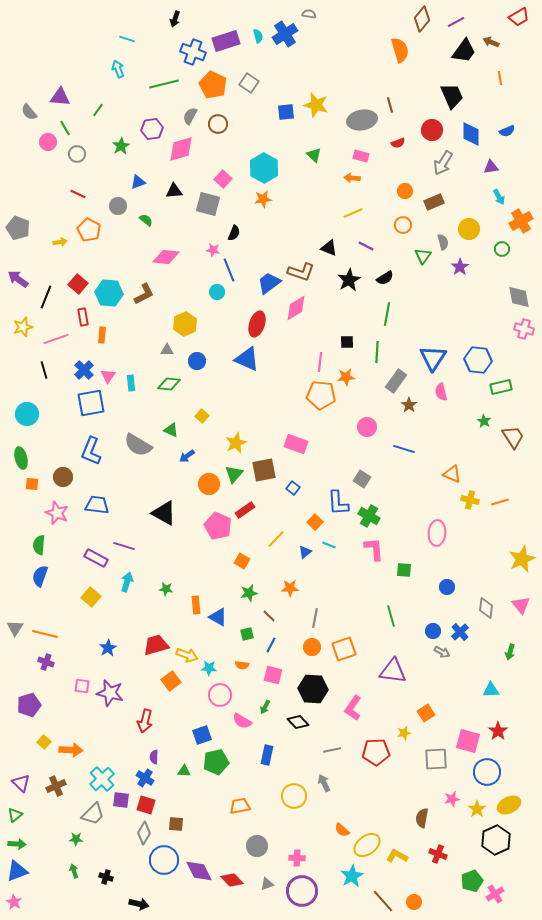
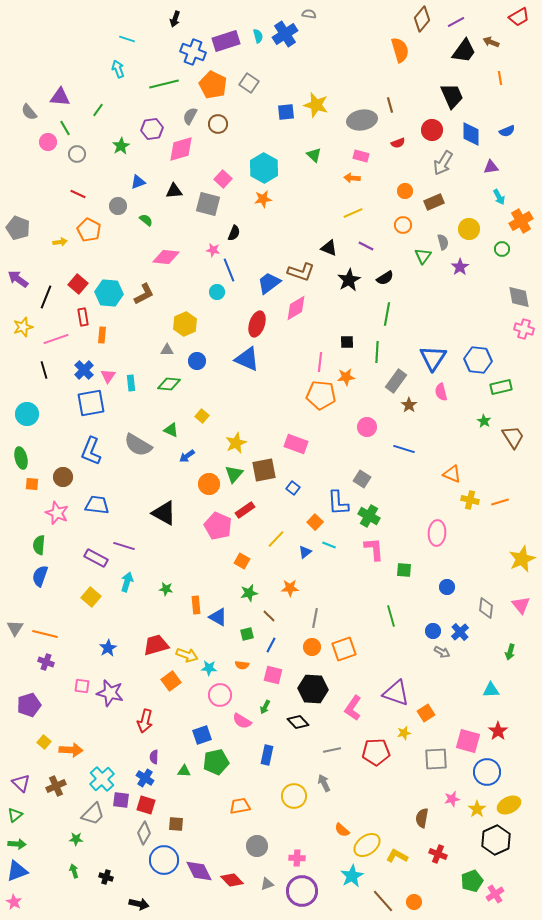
purple triangle at (393, 671): moved 3 px right, 22 px down; rotated 12 degrees clockwise
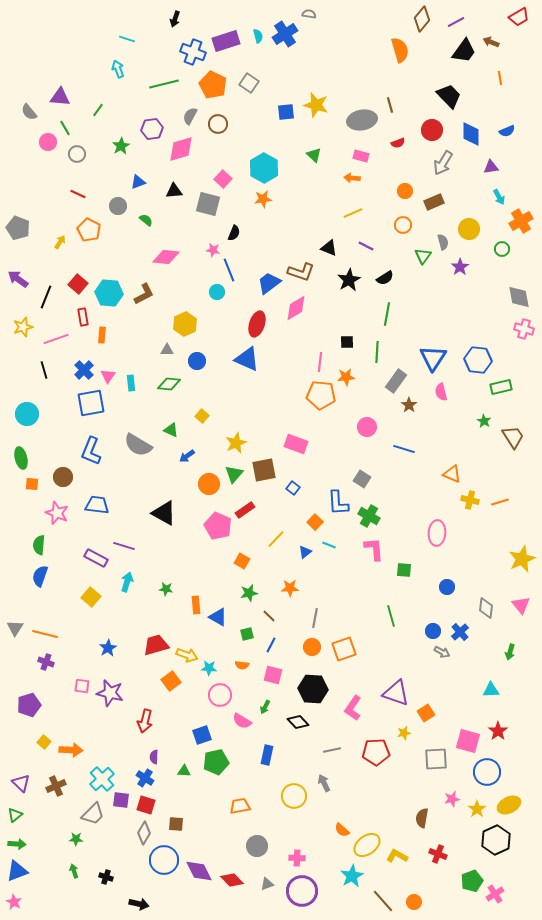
black trapezoid at (452, 96): moved 3 px left; rotated 20 degrees counterclockwise
yellow arrow at (60, 242): rotated 48 degrees counterclockwise
